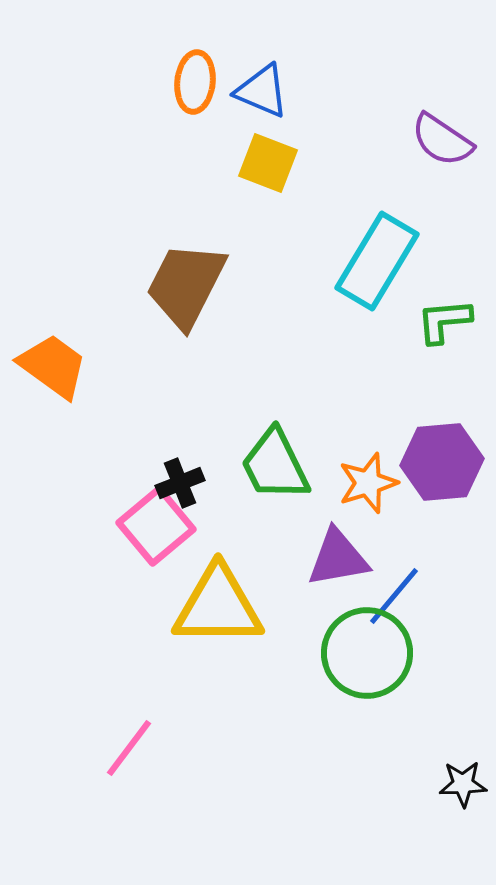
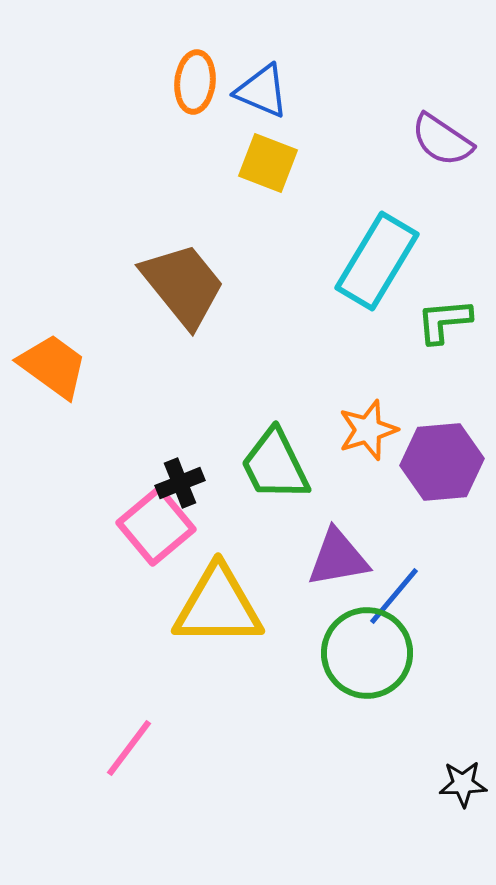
brown trapezoid: moved 3 px left; rotated 114 degrees clockwise
orange star: moved 53 px up
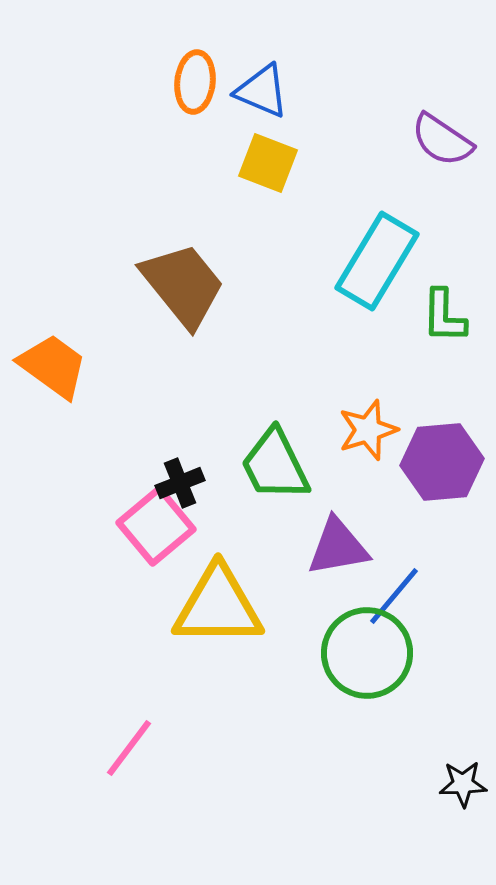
green L-shape: moved 5 px up; rotated 84 degrees counterclockwise
purple triangle: moved 11 px up
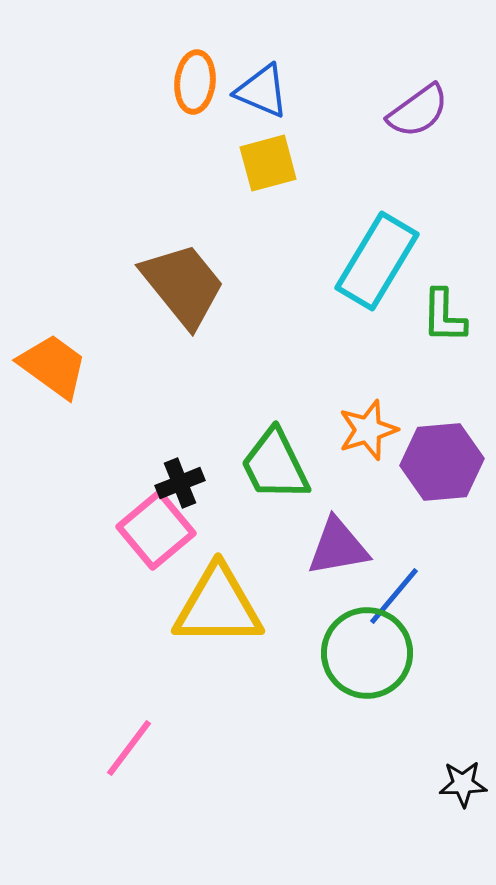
purple semicircle: moved 24 px left, 29 px up; rotated 70 degrees counterclockwise
yellow square: rotated 36 degrees counterclockwise
pink square: moved 4 px down
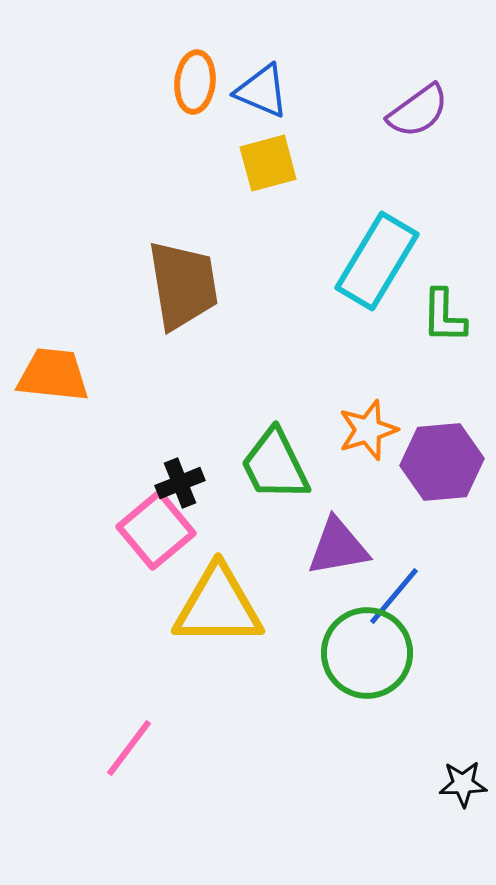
brown trapezoid: rotated 30 degrees clockwise
orange trapezoid: moved 9 px down; rotated 30 degrees counterclockwise
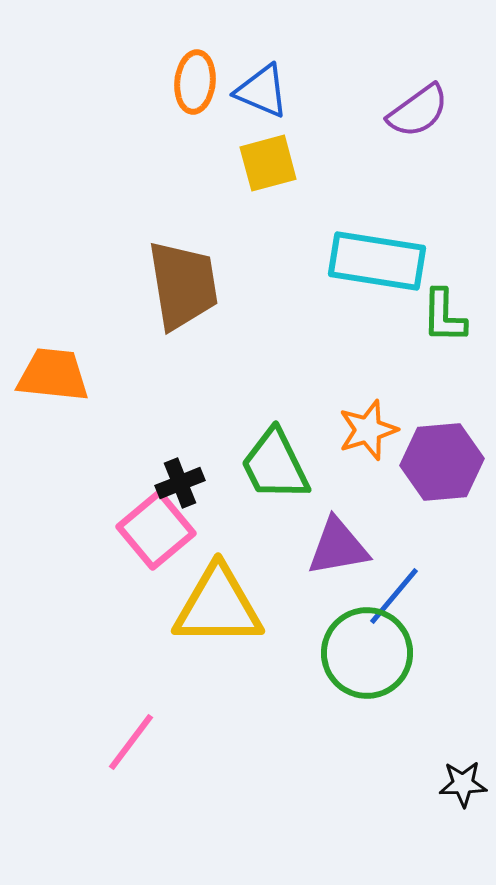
cyan rectangle: rotated 68 degrees clockwise
pink line: moved 2 px right, 6 px up
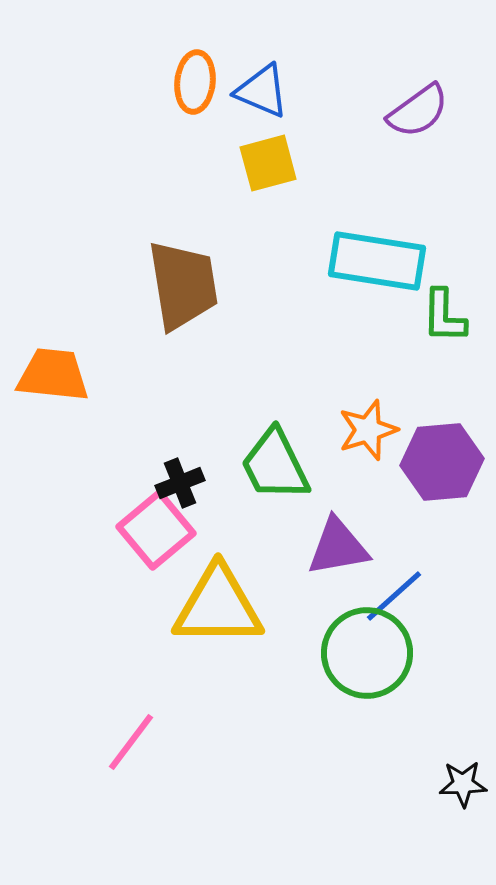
blue line: rotated 8 degrees clockwise
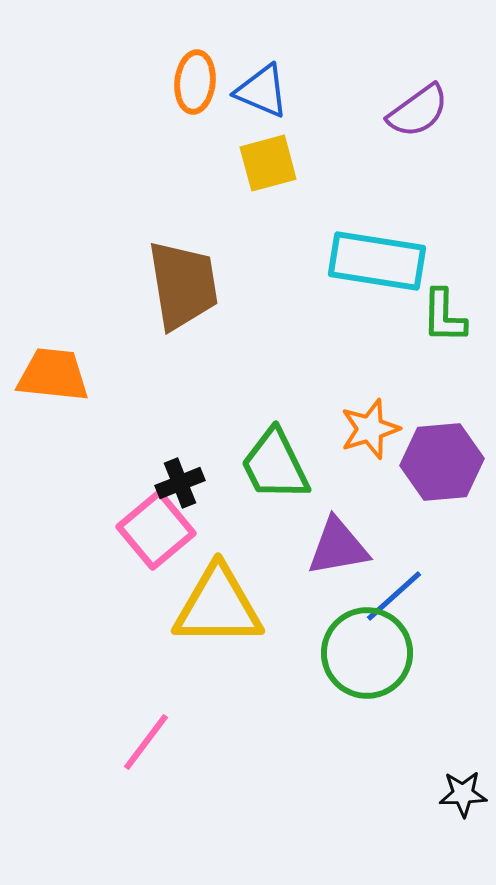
orange star: moved 2 px right, 1 px up
pink line: moved 15 px right
black star: moved 10 px down
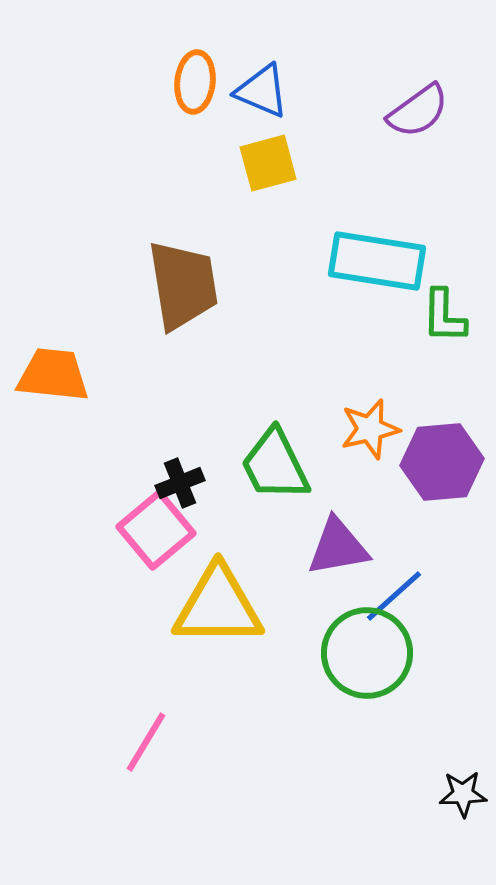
orange star: rotated 4 degrees clockwise
pink line: rotated 6 degrees counterclockwise
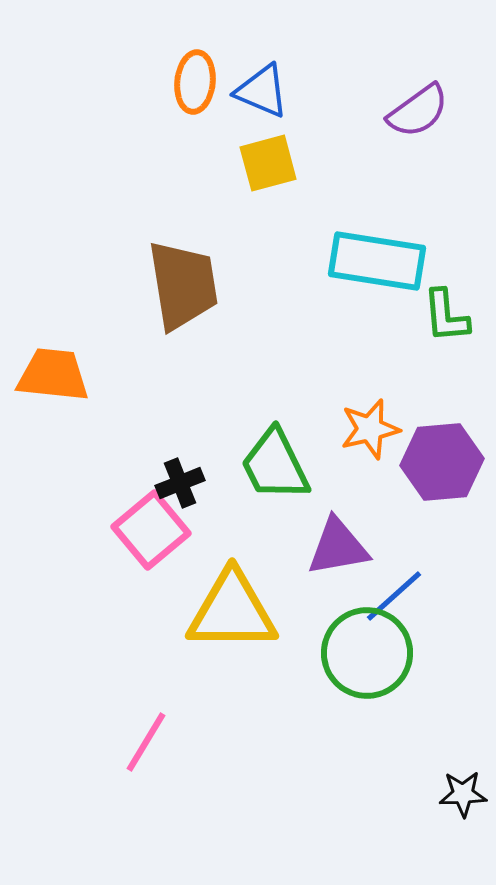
green L-shape: moved 2 px right; rotated 6 degrees counterclockwise
pink square: moved 5 px left
yellow triangle: moved 14 px right, 5 px down
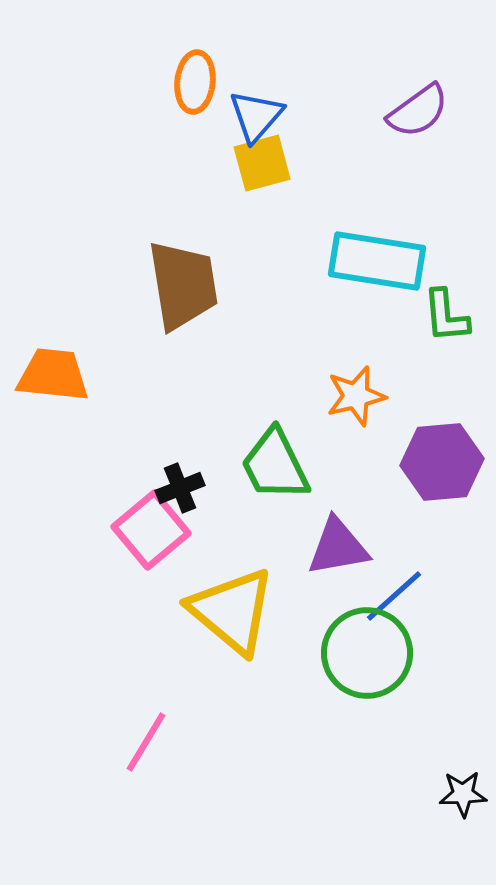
blue triangle: moved 6 px left, 25 px down; rotated 48 degrees clockwise
yellow square: moved 6 px left
orange star: moved 14 px left, 33 px up
black cross: moved 5 px down
yellow triangle: rotated 40 degrees clockwise
